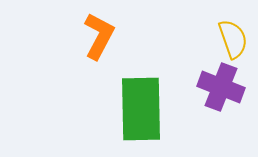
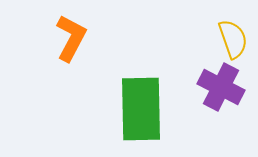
orange L-shape: moved 28 px left, 2 px down
purple cross: rotated 6 degrees clockwise
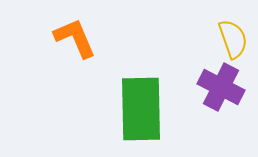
orange L-shape: moved 4 px right; rotated 51 degrees counterclockwise
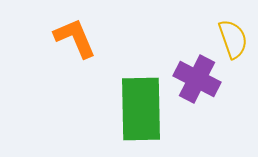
purple cross: moved 24 px left, 8 px up
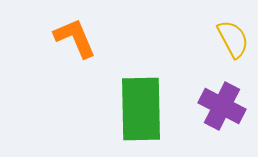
yellow semicircle: rotated 9 degrees counterclockwise
purple cross: moved 25 px right, 27 px down
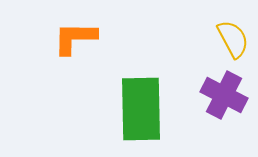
orange L-shape: rotated 66 degrees counterclockwise
purple cross: moved 2 px right, 11 px up
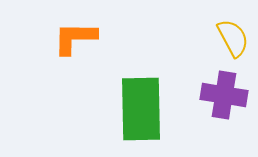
yellow semicircle: moved 1 px up
purple cross: rotated 18 degrees counterclockwise
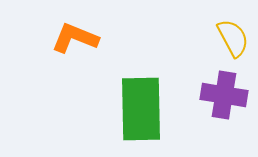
orange L-shape: rotated 21 degrees clockwise
